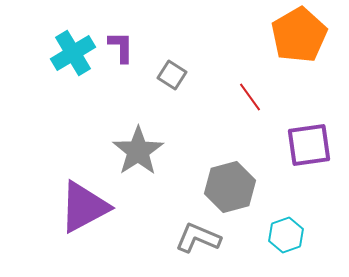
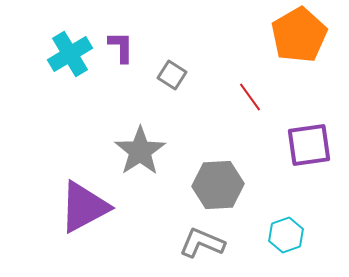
cyan cross: moved 3 px left, 1 px down
gray star: moved 2 px right
gray hexagon: moved 12 px left, 2 px up; rotated 12 degrees clockwise
gray L-shape: moved 4 px right, 5 px down
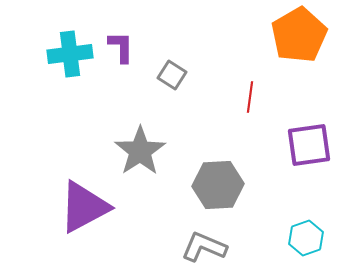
cyan cross: rotated 24 degrees clockwise
red line: rotated 44 degrees clockwise
cyan hexagon: moved 20 px right, 3 px down
gray L-shape: moved 2 px right, 4 px down
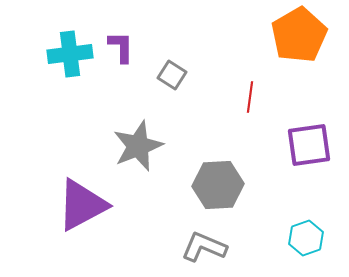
gray star: moved 2 px left, 5 px up; rotated 12 degrees clockwise
purple triangle: moved 2 px left, 2 px up
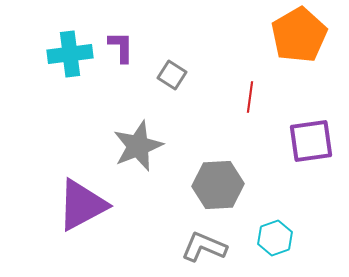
purple square: moved 2 px right, 4 px up
cyan hexagon: moved 31 px left
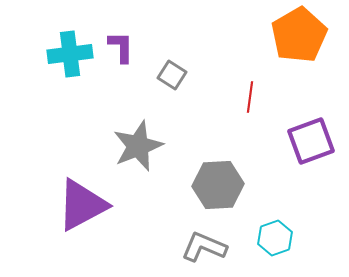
purple square: rotated 12 degrees counterclockwise
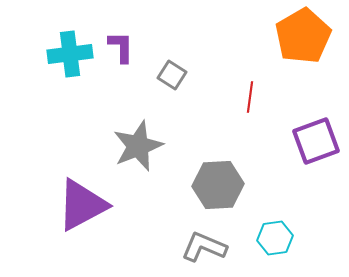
orange pentagon: moved 4 px right, 1 px down
purple square: moved 5 px right
cyan hexagon: rotated 12 degrees clockwise
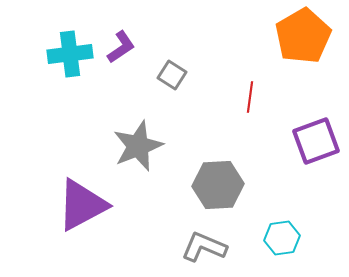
purple L-shape: rotated 56 degrees clockwise
cyan hexagon: moved 7 px right
